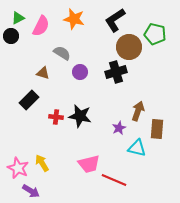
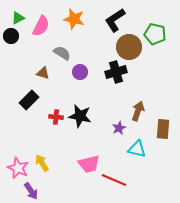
brown rectangle: moved 6 px right
cyan triangle: moved 1 px down
purple arrow: rotated 24 degrees clockwise
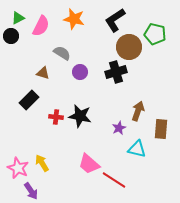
brown rectangle: moved 2 px left
pink trapezoid: rotated 55 degrees clockwise
red line: rotated 10 degrees clockwise
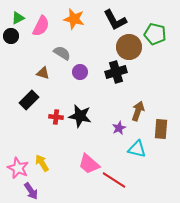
black L-shape: rotated 85 degrees counterclockwise
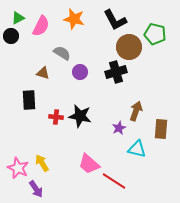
black rectangle: rotated 48 degrees counterclockwise
brown arrow: moved 2 px left
red line: moved 1 px down
purple arrow: moved 5 px right, 2 px up
